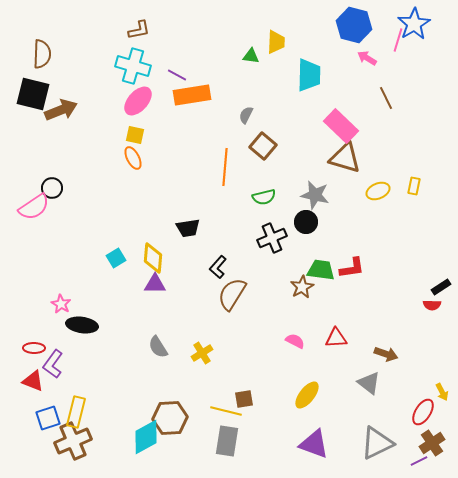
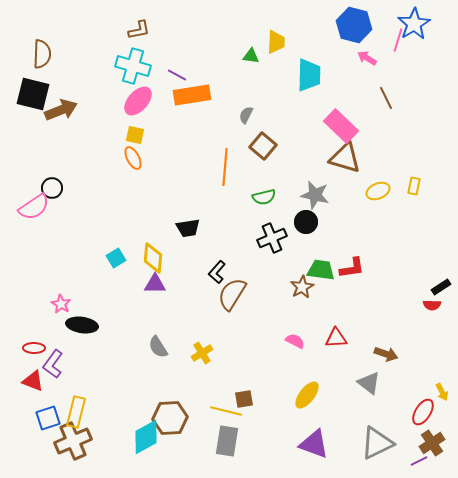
black L-shape at (218, 267): moved 1 px left, 5 px down
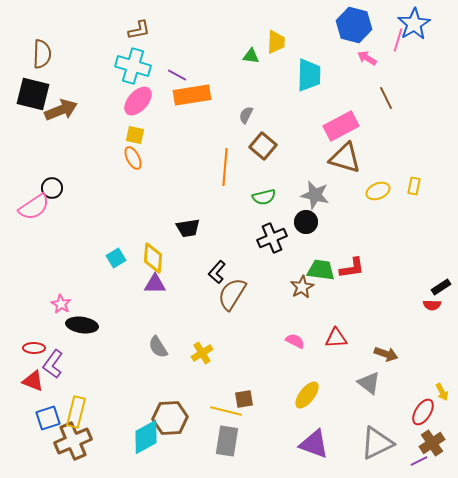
pink rectangle at (341, 126): rotated 72 degrees counterclockwise
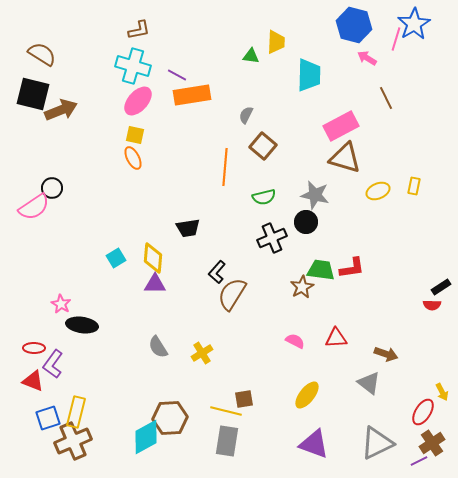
pink line at (398, 40): moved 2 px left, 1 px up
brown semicircle at (42, 54): rotated 60 degrees counterclockwise
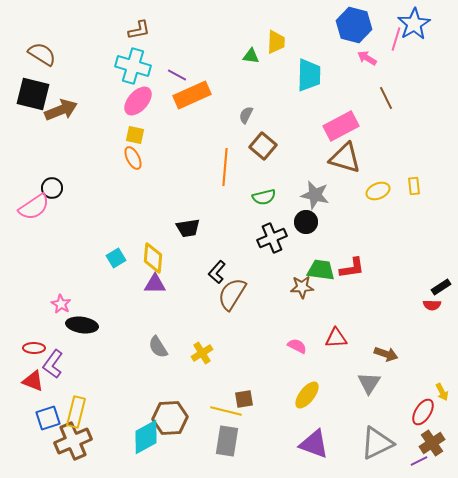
orange rectangle at (192, 95): rotated 15 degrees counterclockwise
yellow rectangle at (414, 186): rotated 18 degrees counterclockwise
brown star at (302, 287): rotated 25 degrees clockwise
pink semicircle at (295, 341): moved 2 px right, 5 px down
gray triangle at (369, 383): rotated 25 degrees clockwise
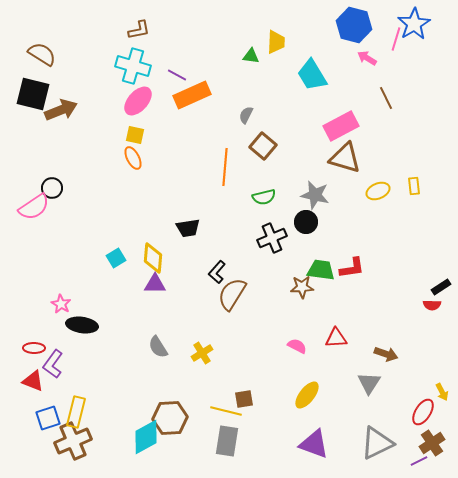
cyan trapezoid at (309, 75): moved 3 px right; rotated 148 degrees clockwise
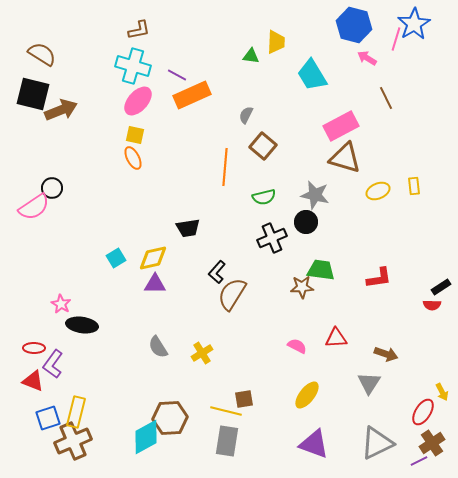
yellow diamond at (153, 258): rotated 72 degrees clockwise
red L-shape at (352, 268): moved 27 px right, 10 px down
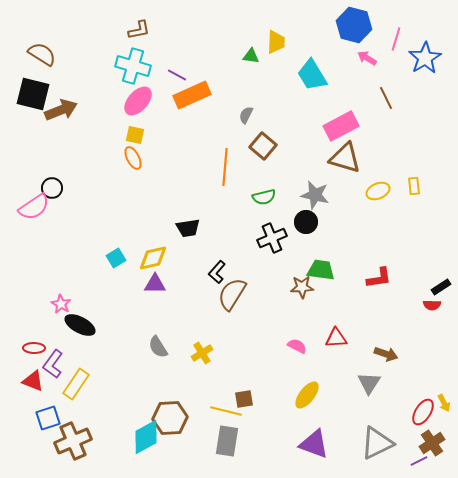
blue star at (414, 24): moved 11 px right, 34 px down
black ellipse at (82, 325): moved 2 px left; rotated 20 degrees clockwise
yellow arrow at (442, 392): moved 2 px right, 11 px down
yellow rectangle at (76, 412): moved 28 px up; rotated 20 degrees clockwise
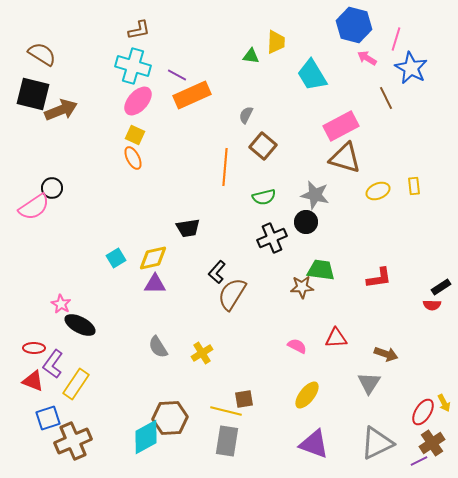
blue star at (425, 58): moved 14 px left, 10 px down; rotated 12 degrees counterclockwise
yellow square at (135, 135): rotated 12 degrees clockwise
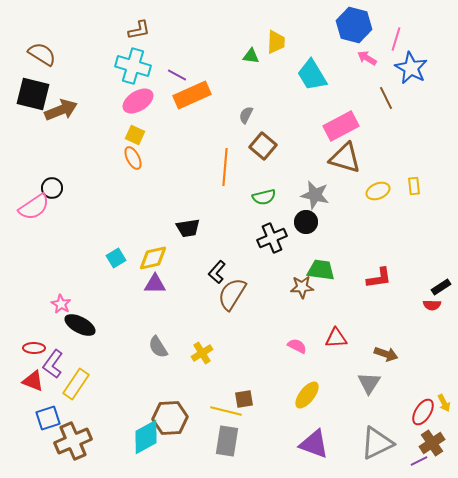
pink ellipse at (138, 101): rotated 16 degrees clockwise
